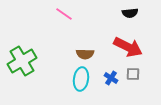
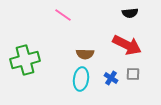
pink line: moved 1 px left, 1 px down
red arrow: moved 1 px left, 2 px up
green cross: moved 3 px right, 1 px up; rotated 16 degrees clockwise
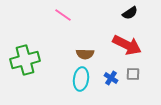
black semicircle: rotated 28 degrees counterclockwise
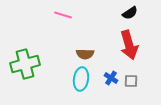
pink line: rotated 18 degrees counterclockwise
red arrow: moved 2 px right; rotated 48 degrees clockwise
green cross: moved 4 px down
gray square: moved 2 px left, 7 px down
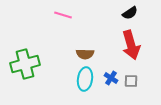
red arrow: moved 2 px right
cyan ellipse: moved 4 px right
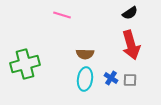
pink line: moved 1 px left
gray square: moved 1 px left, 1 px up
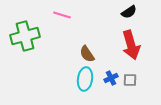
black semicircle: moved 1 px left, 1 px up
brown semicircle: moved 2 px right; rotated 54 degrees clockwise
green cross: moved 28 px up
blue cross: rotated 32 degrees clockwise
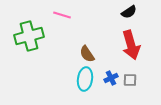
green cross: moved 4 px right
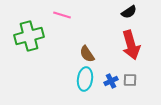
blue cross: moved 3 px down
